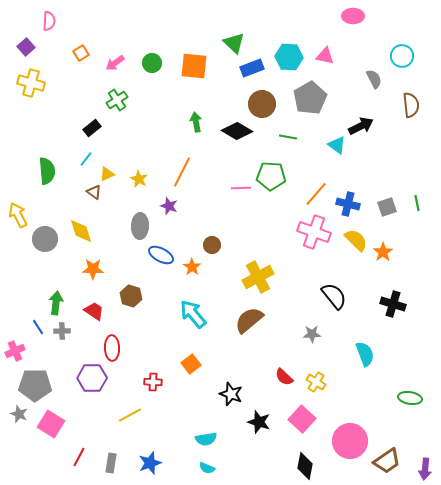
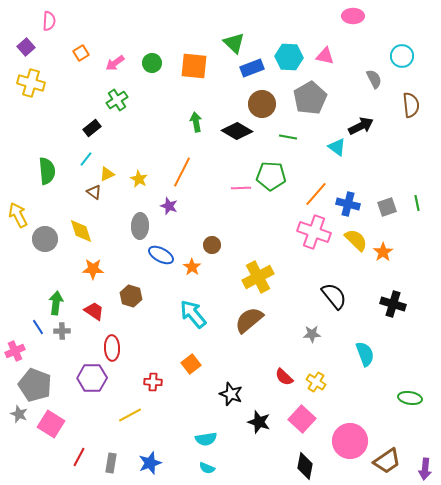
cyan triangle at (337, 145): moved 2 px down
gray pentagon at (35, 385): rotated 20 degrees clockwise
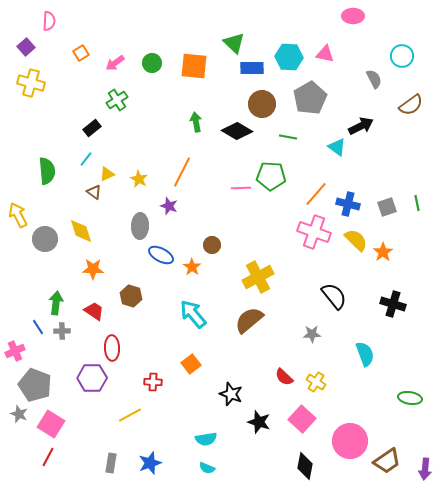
pink triangle at (325, 56): moved 2 px up
blue rectangle at (252, 68): rotated 20 degrees clockwise
brown semicircle at (411, 105): rotated 60 degrees clockwise
red line at (79, 457): moved 31 px left
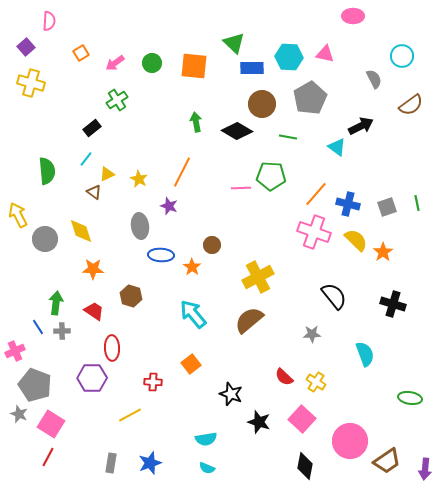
gray ellipse at (140, 226): rotated 10 degrees counterclockwise
blue ellipse at (161, 255): rotated 25 degrees counterclockwise
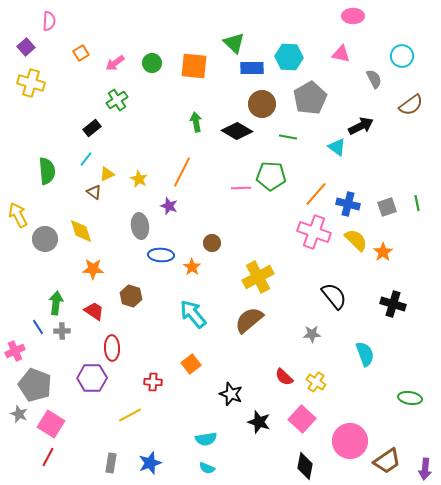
pink triangle at (325, 54): moved 16 px right
brown circle at (212, 245): moved 2 px up
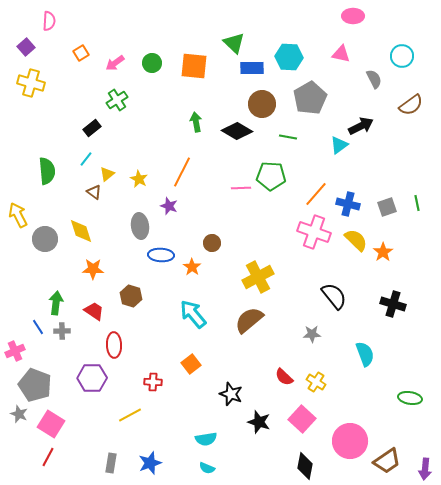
cyan triangle at (337, 147): moved 2 px right, 2 px up; rotated 48 degrees clockwise
yellow triangle at (107, 174): rotated 14 degrees counterclockwise
red ellipse at (112, 348): moved 2 px right, 3 px up
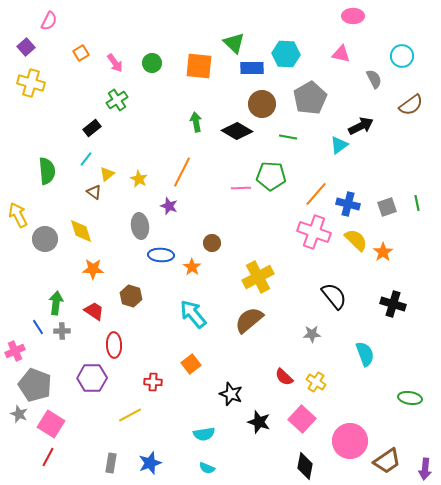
pink semicircle at (49, 21): rotated 24 degrees clockwise
cyan hexagon at (289, 57): moved 3 px left, 3 px up
pink arrow at (115, 63): rotated 90 degrees counterclockwise
orange square at (194, 66): moved 5 px right
cyan semicircle at (206, 439): moved 2 px left, 5 px up
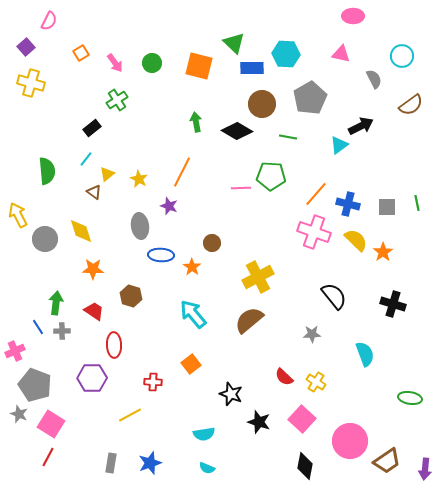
orange square at (199, 66): rotated 8 degrees clockwise
gray square at (387, 207): rotated 18 degrees clockwise
